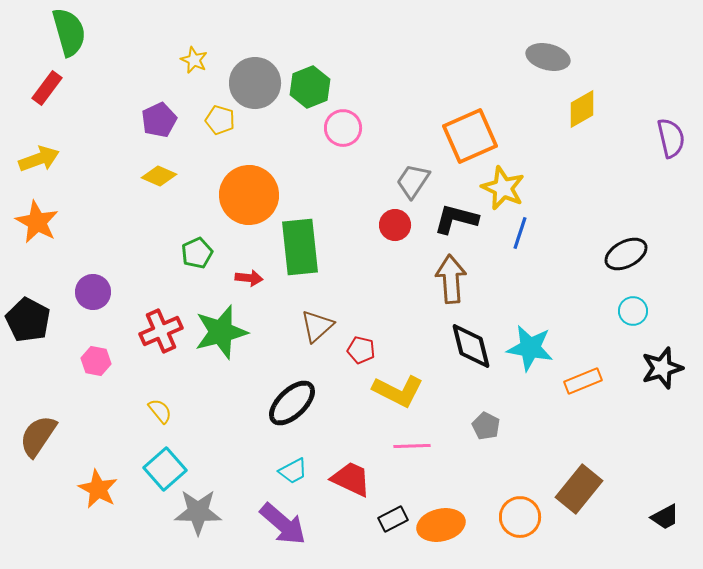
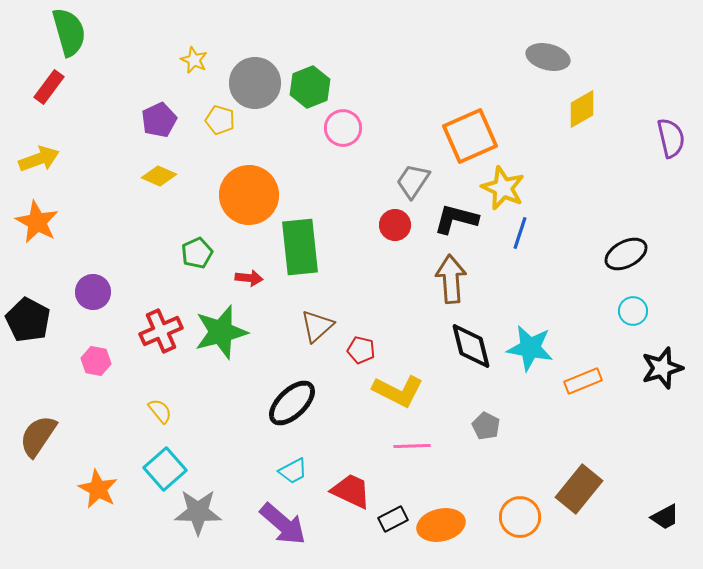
red rectangle at (47, 88): moved 2 px right, 1 px up
red trapezoid at (351, 479): moved 12 px down
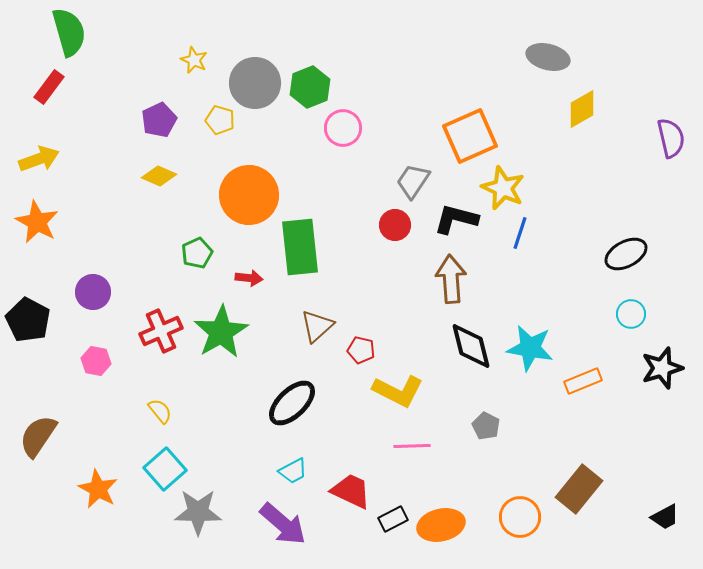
cyan circle at (633, 311): moved 2 px left, 3 px down
green star at (221, 332): rotated 16 degrees counterclockwise
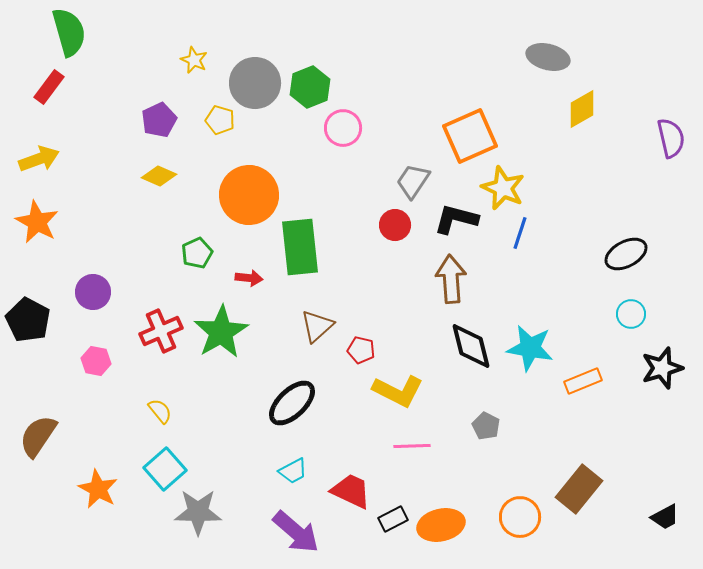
purple arrow at (283, 524): moved 13 px right, 8 px down
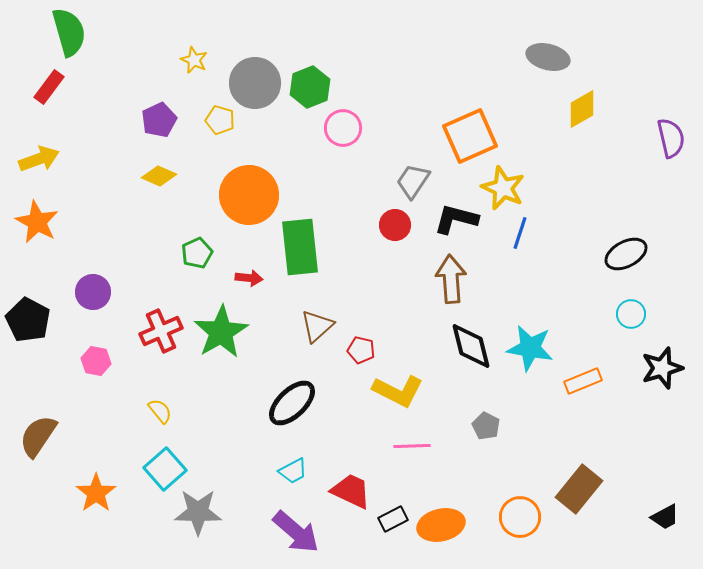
orange star at (98, 489): moved 2 px left, 4 px down; rotated 9 degrees clockwise
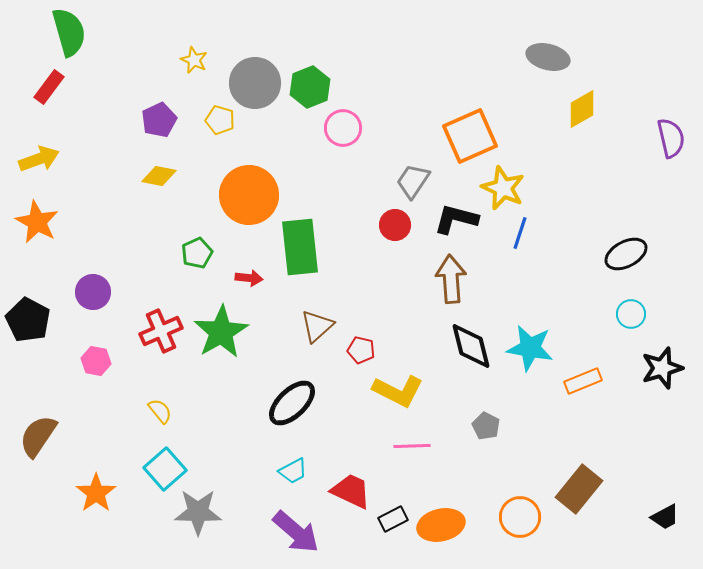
yellow diamond at (159, 176): rotated 12 degrees counterclockwise
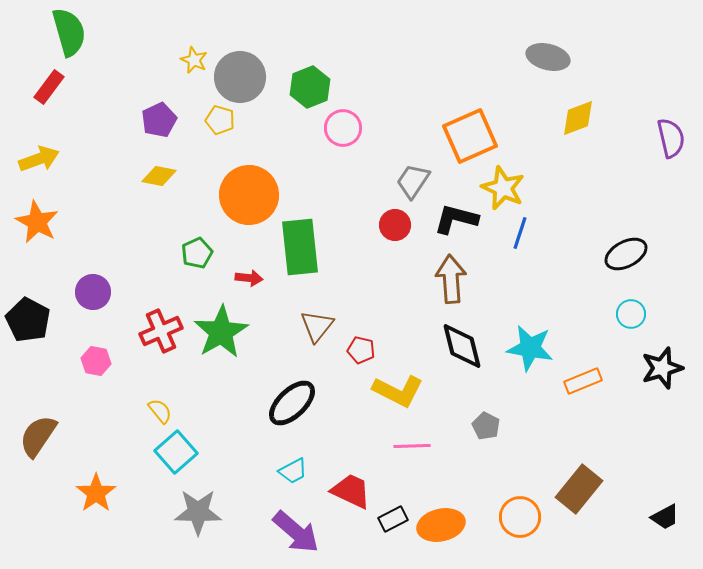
gray circle at (255, 83): moved 15 px left, 6 px up
yellow diamond at (582, 109): moved 4 px left, 9 px down; rotated 9 degrees clockwise
brown triangle at (317, 326): rotated 9 degrees counterclockwise
black diamond at (471, 346): moved 9 px left
cyan square at (165, 469): moved 11 px right, 17 px up
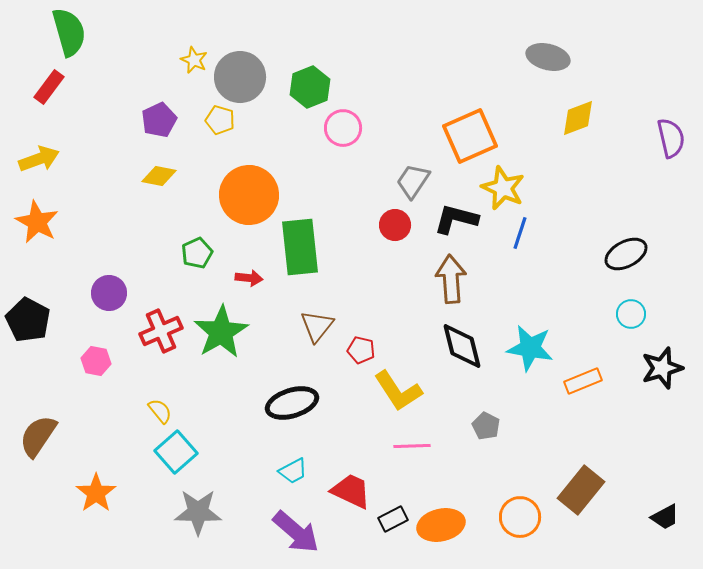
purple circle at (93, 292): moved 16 px right, 1 px down
yellow L-shape at (398, 391): rotated 30 degrees clockwise
black ellipse at (292, 403): rotated 27 degrees clockwise
brown rectangle at (579, 489): moved 2 px right, 1 px down
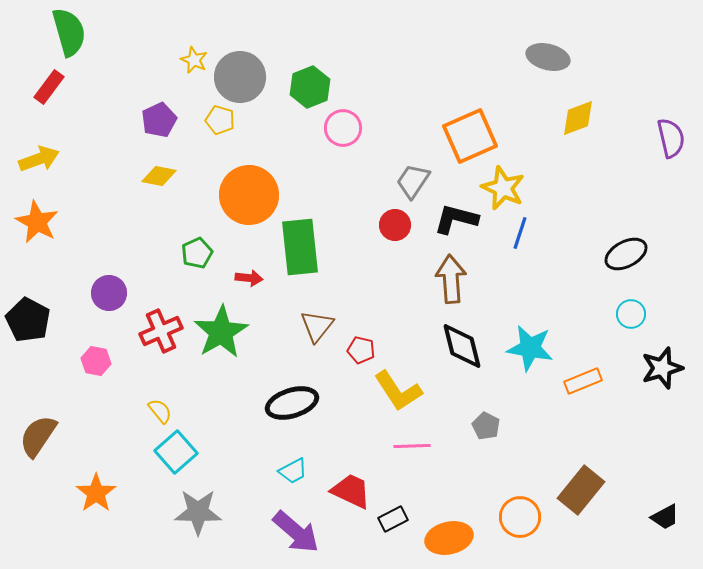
orange ellipse at (441, 525): moved 8 px right, 13 px down
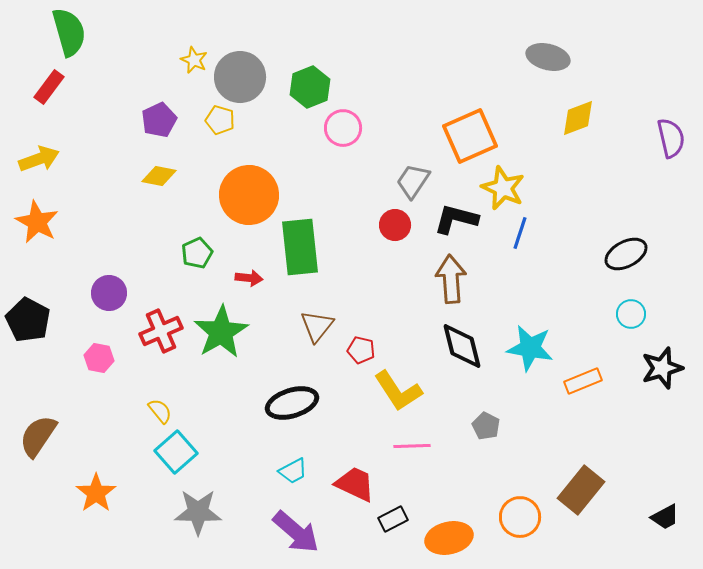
pink hexagon at (96, 361): moved 3 px right, 3 px up
red trapezoid at (351, 491): moved 4 px right, 7 px up
